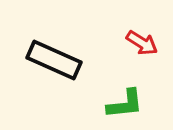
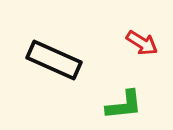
green L-shape: moved 1 px left, 1 px down
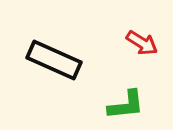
green L-shape: moved 2 px right
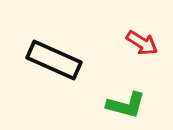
green L-shape: rotated 21 degrees clockwise
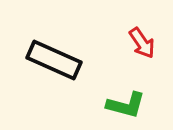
red arrow: rotated 24 degrees clockwise
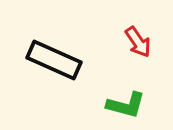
red arrow: moved 4 px left, 1 px up
